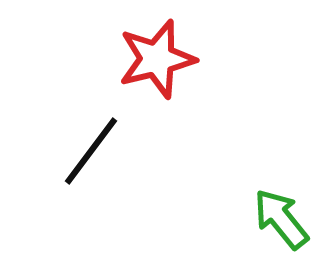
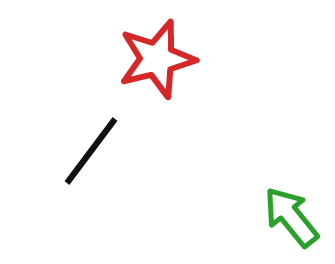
green arrow: moved 10 px right, 2 px up
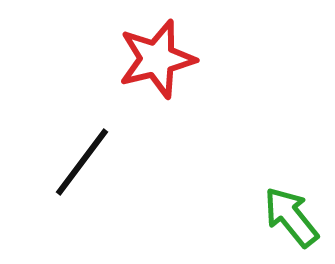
black line: moved 9 px left, 11 px down
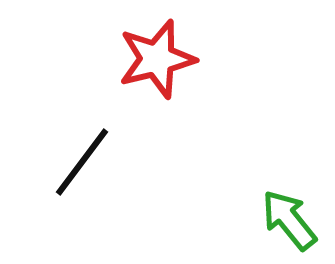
green arrow: moved 2 px left, 3 px down
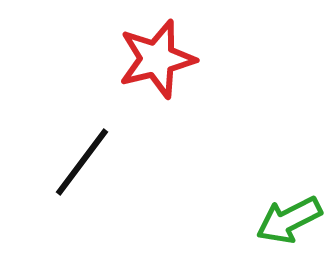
green arrow: rotated 78 degrees counterclockwise
